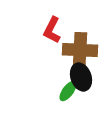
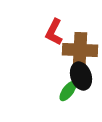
red L-shape: moved 2 px right, 2 px down
black ellipse: moved 1 px up
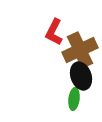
brown cross: rotated 28 degrees counterclockwise
green ellipse: moved 6 px right, 8 px down; rotated 30 degrees counterclockwise
